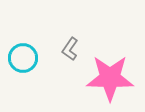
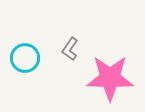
cyan circle: moved 2 px right
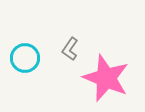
pink star: moved 4 px left; rotated 21 degrees clockwise
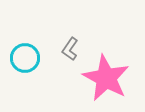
pink star: rotated 6 degrees clockwise
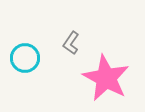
gray L-shape: moved 1 px right, 6 px up
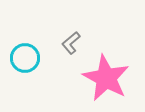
gray L-shape: rotated 15 degrees clockwise
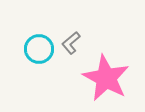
cyan circle: moved 14 px right, 9 px up
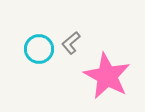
pink star: moved 1 px right, 2 px up
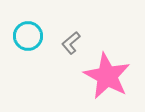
cyan circle: moved 11 px left, 13 px up
